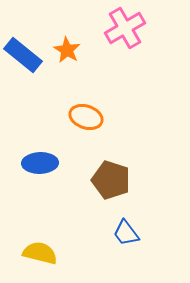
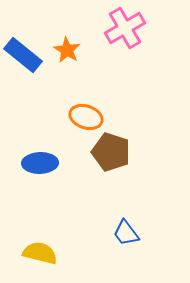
brown pentagon: moved 28 px up
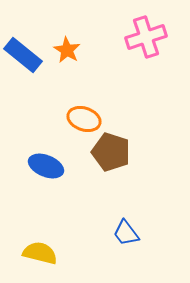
pink cross: moved 21 px right, 9 px down; rotated 12 degrees clockwise
orange ellipse: moved 2 px left, 2 px down
blue ellipse: moved 6 px right, 3 px down; rotated 24 degrees clockwise
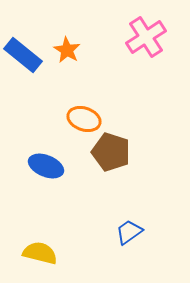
pink cross: rotated 15 degrees counterclockwise
blue trapezoid: moved 3 px right, 1 px up; rotated 92 degrees clockwise
